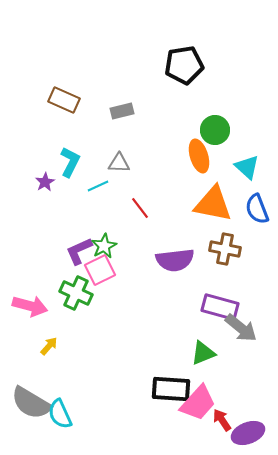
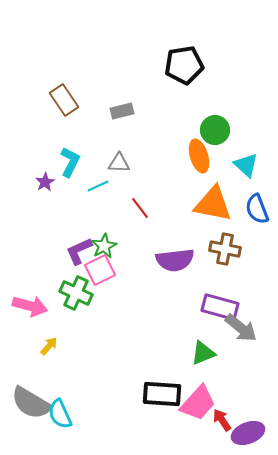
brown rectangle: rotated 32 degrees clockwise
cyan triangle: moved 1 px left, 2 px up
black rectangle: moved 9 px left, 5 px down
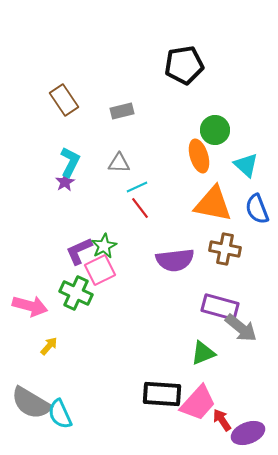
purple star: moved 20 px right
cyan line: moved 39 px right, 1 px down
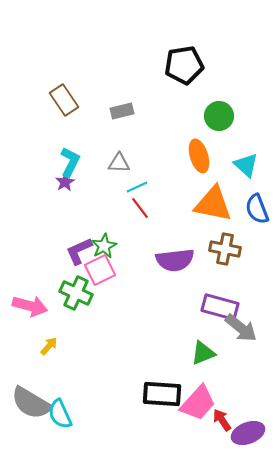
green circle: moved 4 px right, 14 px up
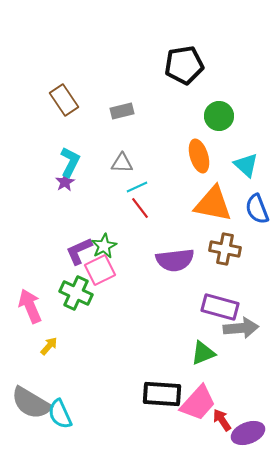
gray triangle: moved 3 px right
pink arrow: rotated 128 degrees counterclockwise
gray arrow: rotated 44 degrees counterclockwise
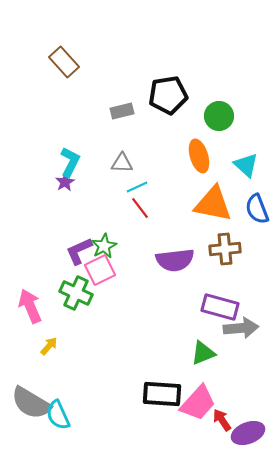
black pentagon: moved 16 px left, 30 px down
brown rectangle: moved 38 px up; rotated 8 degrees counterclockwise
brown cross: rotated 16 degrees counterclockwise
cyan semicircle: moved 2 px left, 1 px down
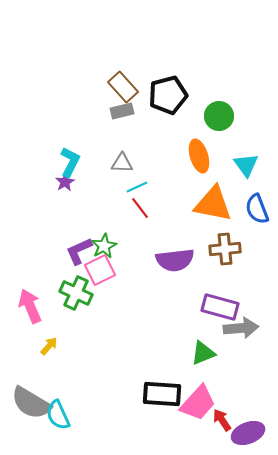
brown rectangle: moved 59 px right, 25 px down
black pentagon: rotated 6 degrees counterclockwise
cyan triangle: rotated 12 degrees clockwise
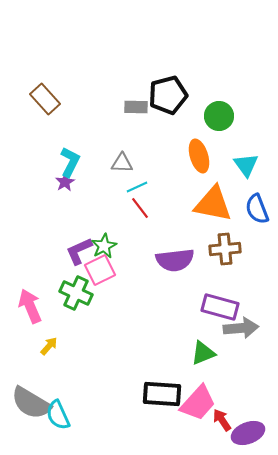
brown rectangle: moved 78 px left, 12 px down
gray rectangle: moved 14 px right, 4 px up; rotated 15 degrees clockwise
